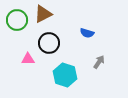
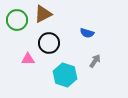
gray arrow: moved 4 px left, 1 px up
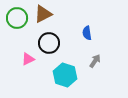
green circle: moved 2 px up
blue semicircle: rotated 64 degrees clockwise
pink triangle: rotated 24 degrees counterclockwise
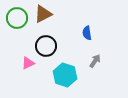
black circle: moved 3 px left, 3 px down
pink triangle: moved 4 px down
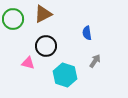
green circle: moved 4 px left, 1 px down
pink triangle: rotated 40 degrees clockwise
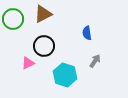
black circle: moved 2 px left
pink triangle: rotated 40 degrees counterclockwise
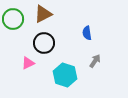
black circle: moved 3 px up
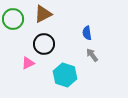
black circle: moved 1 px down
gray arrow: moved 3 px left, 6 px up; rotated 72 degrees counterclockwise
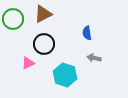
gray arrow: moved 2 px right, 3 px down; rotated 40 degrees counterclockwise
